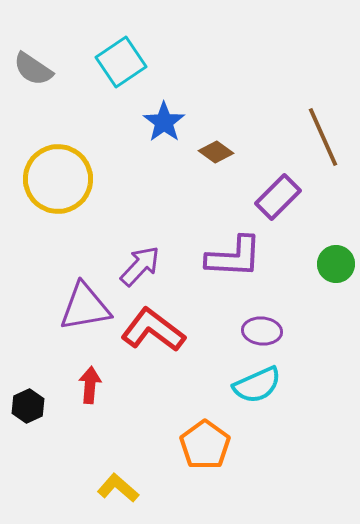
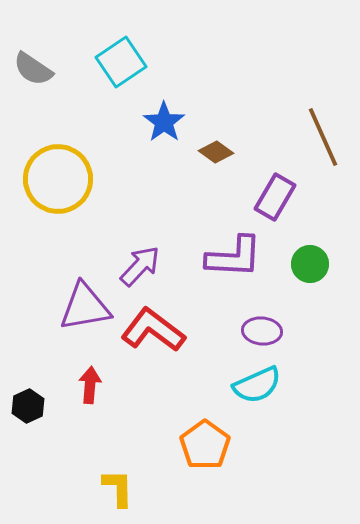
purple rectangle: moved 3 px left; rotated 15 degrees counterclockwise
green circle: moved 26 px left
yellow L-shape: rotated 48 degrees clockwise
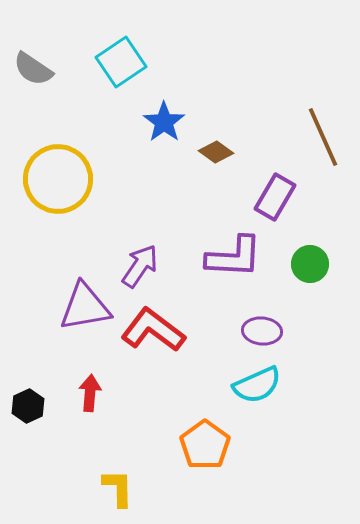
purple arrow: rotated 9 degrees counterclockwise
red arrow: moved 8 px down
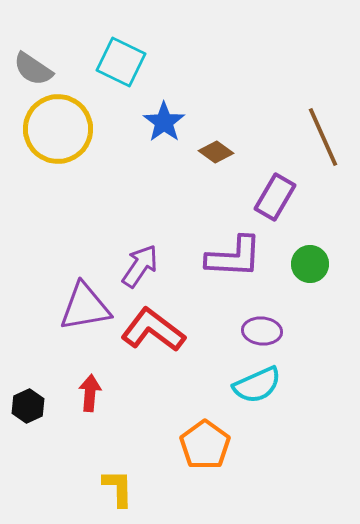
cyan square: rotated 30 degrees counterclockwise
yellow circle: moved 50 px up
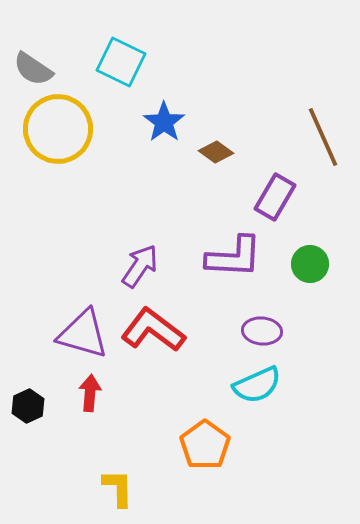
purple triangle: moved 2 px left, 27 px down; rotated 26 degrees clockwise
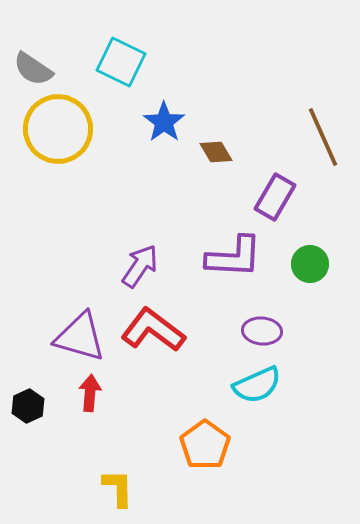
brown diamond: rotated 24 degrees clockwise
purple triangle: moved 3 px left, 3 px down
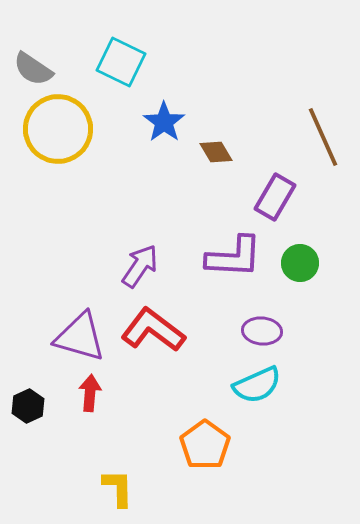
green circle: moved 10 px left, 1 px up
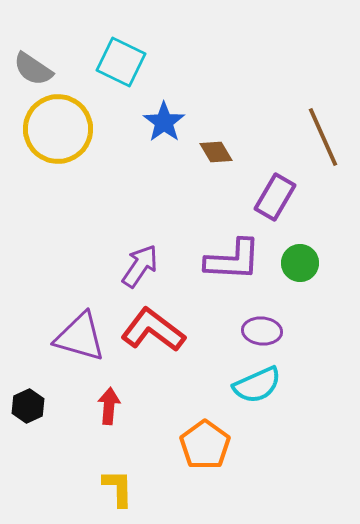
purple L-shape: moved 1 px left, 3 px down
red arrow: moved 19 px right, 13 px down
